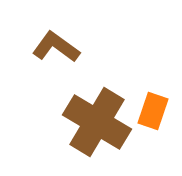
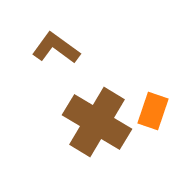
brown L-shape: moved 1 px down
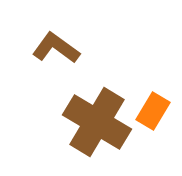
orange rectangle: rotated 12 degrees clockwise
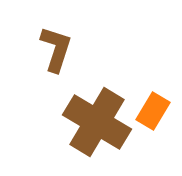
brown L-shape: moved 1 px down; rotated 72 degrees clockwise
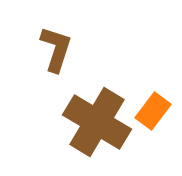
orange rectangle: rotated 6 degrees clockwise
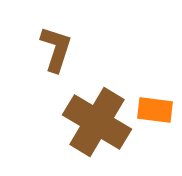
orange rectangle: moved 2 px right, 1 px up; rotated 60 degrees clockwise
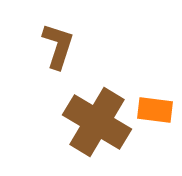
brown L-shape: moved 2 px right, 3 px up
